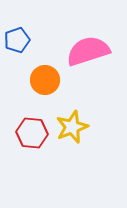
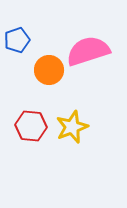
orange circle: moved 4 px right, 10 px up
red hexagon: moved 1 px left, 7 px up
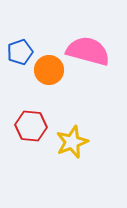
blue pentagon: moved 3 px right, 12 px down
pink semicircle: rotated 33 degrees clockwise
yellow star: moved 15 px down
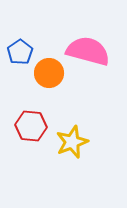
blue pentagon: rotated 15 degrees counterclockwise
orange circle: moved 3 px down
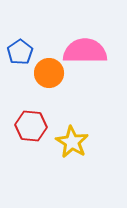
pink semicircle: moved 3 px left; rotated 15 degrees counterclockwise
yellow star: rotated 20 degrees counterclockwise
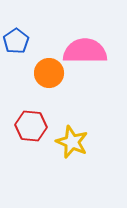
blue pentagon: moved 4 px left, 11 px up
yellow star: rotated 8 degrees counterclockwise
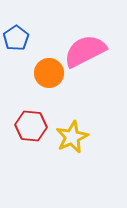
blue pentagon: moved 3 px up
pink semicircle: rotated 27 degrees counterclockwise
yellow star: moved 5 px up; rotated 24 degrees clockwise
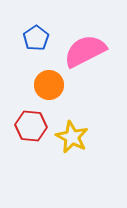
blue pentagon: moved 20 px right
orange circle: moved 12 px down
yellow star: rotated 20 degrees counterclockwise
